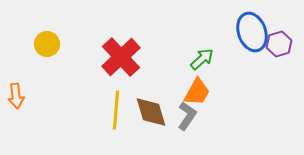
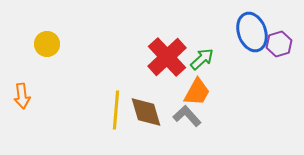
red cross: moved 46 px right
orange arrow: moved 6 px right
brown diamond: moved 5 px left
gray L-shape: rotated 76 degrees counterclockwise
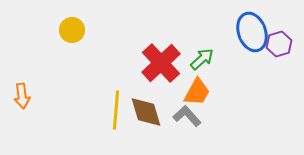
yellow circle: moved 25 px right, 14 px up
red cross: moved 6 px left, 6 px down
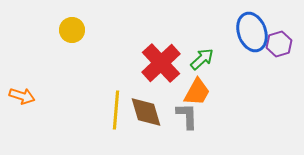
orange arrow: rotated 65 degrees counterclockwise
gray L-shape: rotated 40 degrees clockwise
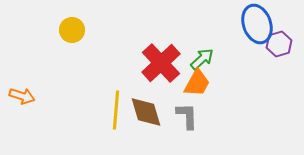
blue ellipse: moved 5 px right, 8 px up
orange trapezoid: moved 9 px up
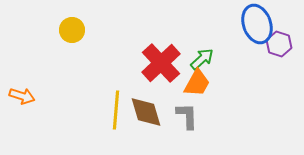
purple hexagon: rotated 25 degrees counterclockwise
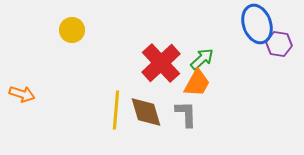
purple hexagon: rotated 10 degrees counterclockwise
orange arrow: moved 2 px up
gray L-shape: moved 1 px left, 2 px up
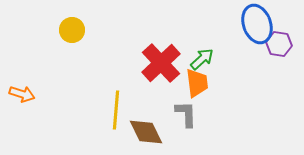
orange trapezoid: rotated 36 degrees counterclockwise
brown diamond: moved 20 px down; rotated 9 degrees counterclockwise
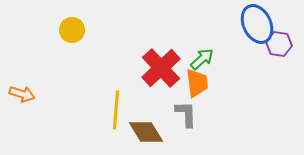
blue ellipse: rotated 6 degrees counterclockwise
red cross: moved 5 px down
brown diamond: rotated 6 degrees counterclockwise
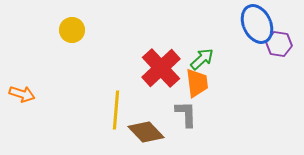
brown diamond: rotated 12 degrees counterclockwise
